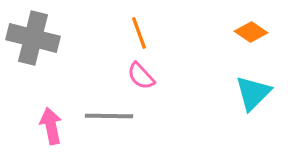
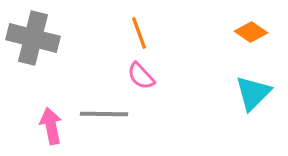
gray line: moved 5 px left, 2 px up
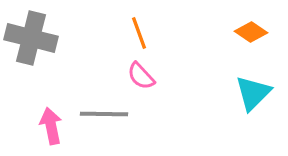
gray cross: moved 2 px left
